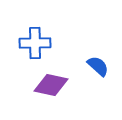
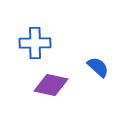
blue semicircle: moved 1 px down
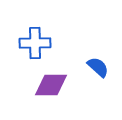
purple diamond: rotated 12 degrees counterclockwise
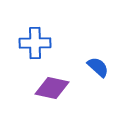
purple diamond: moved 1 px right, 3 px down; rotated 12 degrees clockwise
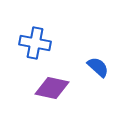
blue cross: rotated 12 degrees clockwise
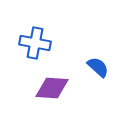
purple diamond: rotated 8 degrees counterclockwise
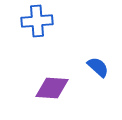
blue cross: moved 2 px right, 22 px up; rotated 16 degrees counterclockwise
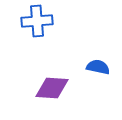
blue semicircle: rotated 30 degrees counterclockwise
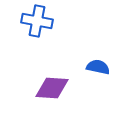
blue cross: rotated 16 degrees clockwise
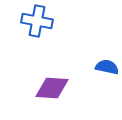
blue semicircle: moved 9 px right
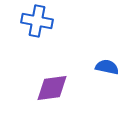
purple diamond: rotated 12 degrees counterclockwise
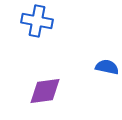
purple diamond: moved 7 px left, 3 px down
